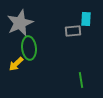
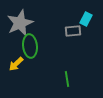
cyan rectangle: rotated 24 degrees clockwise
green ellipse: moved 1 px right, 2 px up
green line: moved 14 px left, 1 px up
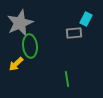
gray rectangle: moved 1 px right, 2 px down
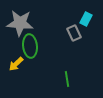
gray star: rotated 28 degrees clockwise
gray rectangle: rotated 70 degrees clockwise
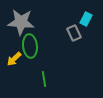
gray star: moved 1 px right, 1 px up
yellow arrow: moved 2 px left, 5 px up
green line: moved 23 px left
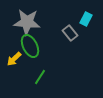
gray star: moved 6 px right
gray rectangle: moved 4 px left; rotated 14 degrees counterclockwise
green ellipse: rotated 20 degrees counterclockwise
green line: moved 4 px left, 2 px up; rotated 42 degrees clockwise
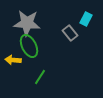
gray star: moved 1 px down
green ellipse: moved 1 px left
yellow arrow: moved 1 px left, 1 px down; rotated 49 degrees clockwise
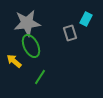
gray star: rotated 12 degrees counterclockwise
gray rectangle: rotated 21 degrees clockwise
green ellipse: moved 2 px right
yellow arrow: moved 1 px right, 1 px down; rotated 35 degrees clockwise
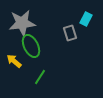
gray star: moved 5 px left
